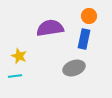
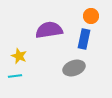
orange circle: moved 2 px right
purple semicircle: moved 1 px left, 2 px down
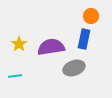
purple semicircle: moved 2 px right, 17 px down
yellow star: moved 12 px up; rotated 14 degrees clockwise
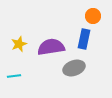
orange circle: moved 2 px right
yellow star: rotated 14 degrees clockwise
cyan line: moved 1 px left
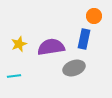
orange circle: moved 1 px right
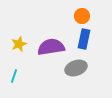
orange circle: moved 12 px left
gray ellipse: moved 2 px right
cyan line: rotated 64 degrees counterclockwise
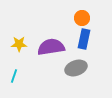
orange circle: moved 2 px down
yellow star: rotated 21 degrees clockwise
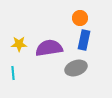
orange circle: moved 2 px left
blue rectangle: moved 1 px down
purple semicircle: moved 2 px left, 1 px down
cyan line: moved 1 px left, 3 px up; rotated 24 degrees counterclockwise
